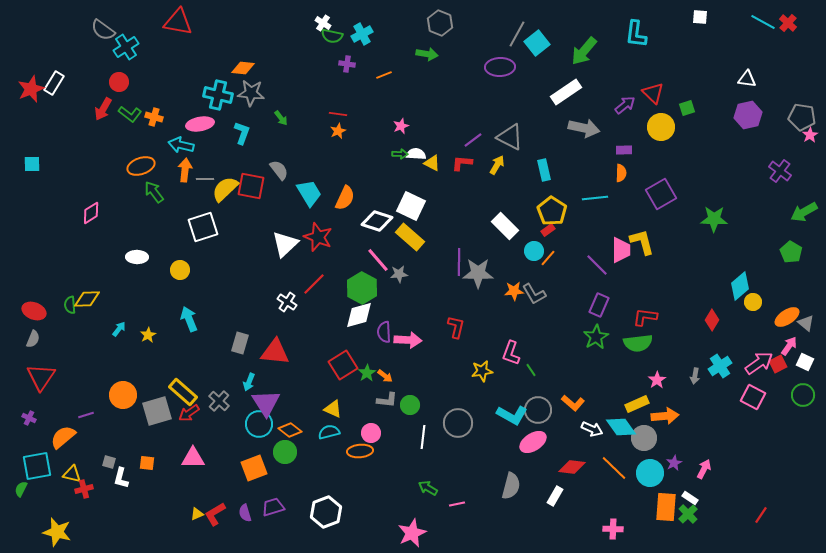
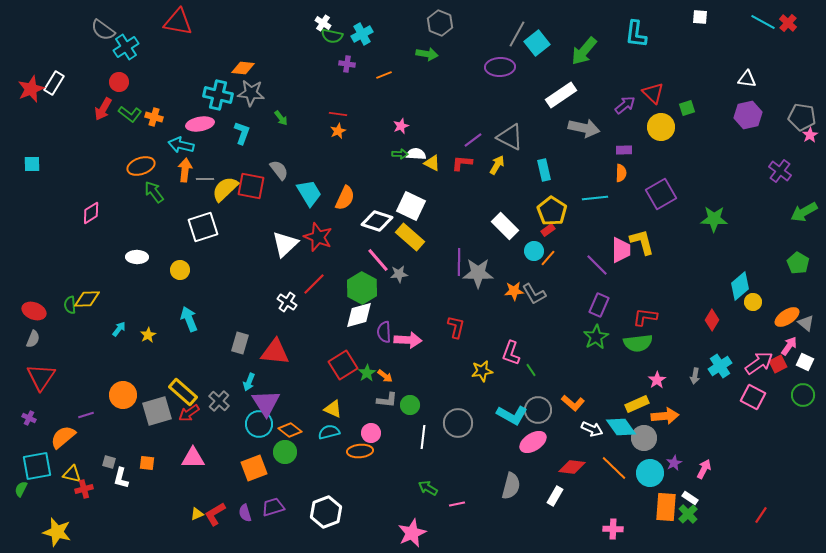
white rectangle at (566, 92): moved 5 px left, 3 px down
green pentagon at (791, 252): moved 7 px right, 11 px down
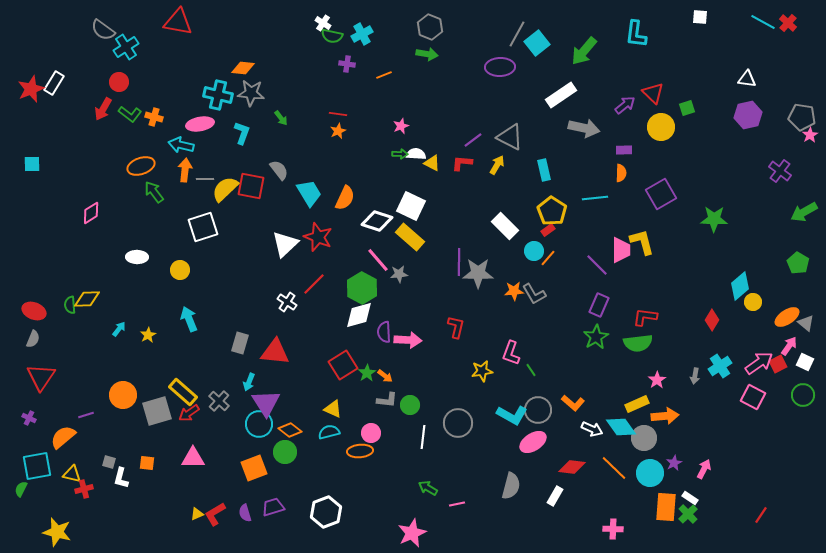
gray hexagon at (440, 23): moved 10 px left, 4 px down
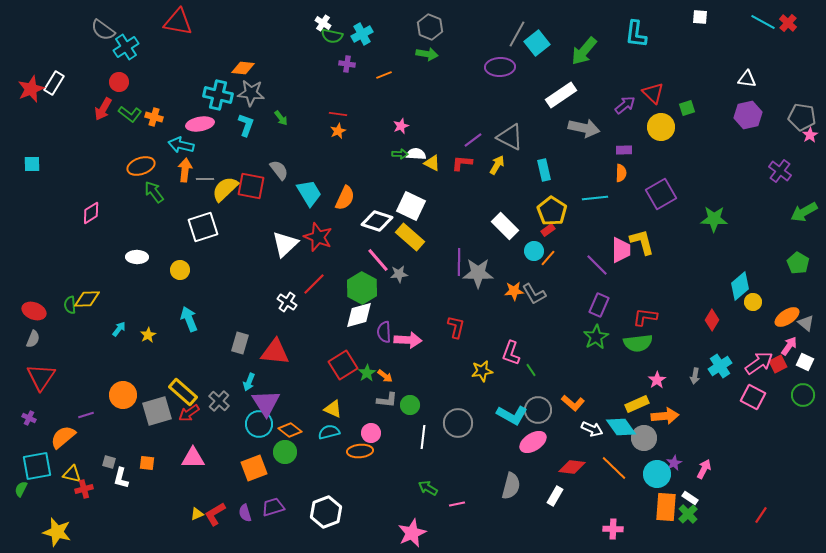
cyan L-shape at (242, 133): moved 4 px right, 8 px up
cyan circle at (650, 473): moved 7 px right, 1 px down
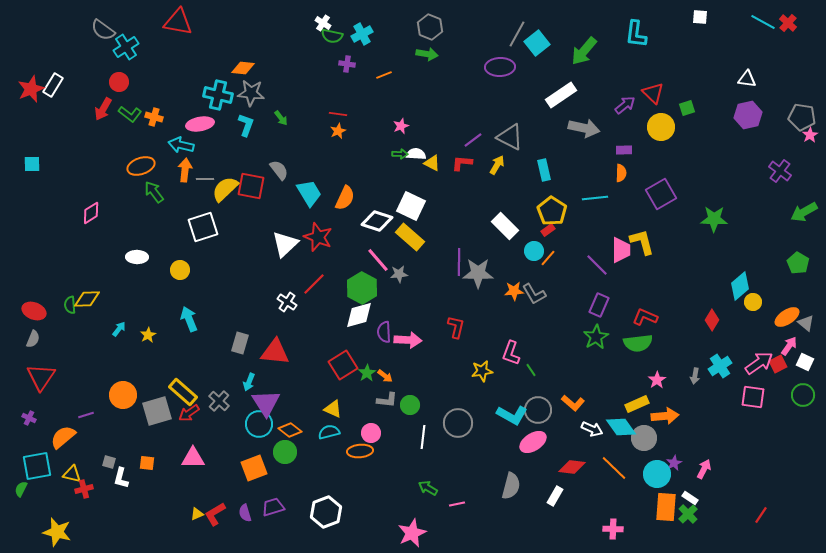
white rectangle at (54, 83): moved 1 px left, 2 px down
red L-shape at (645, 317): rotated 15 degrees clockwise
pink square at (753, 397): rotated 20 degrees counterclockwise
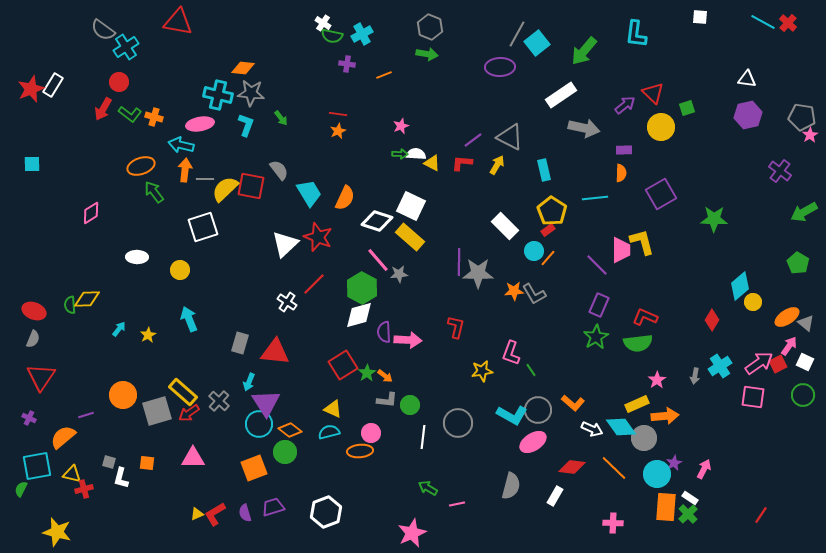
pink cross at (613, 529): moved 6 px up
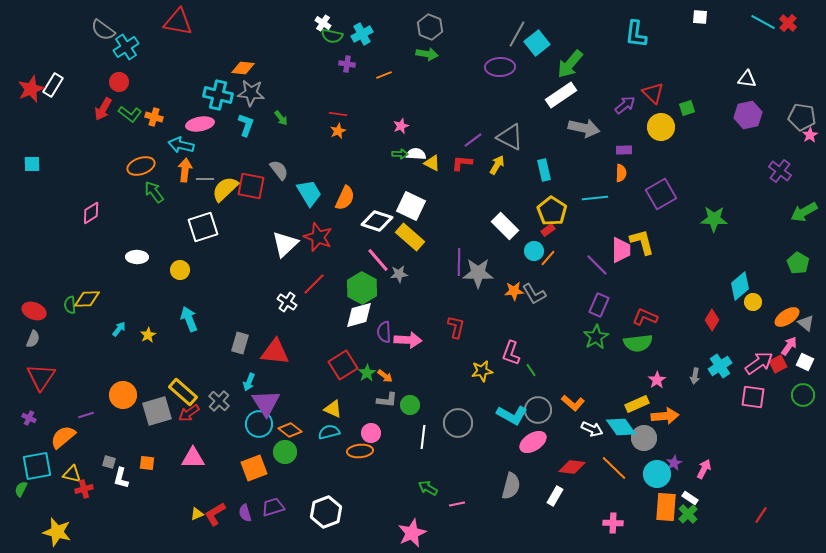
green arrow at (584, 51): moved 14 px left, 13 px down
